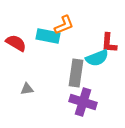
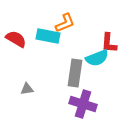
orange L-shape: moved 1 px right, 2 px up
red semicircle: moved 4 px up
gray rectangle: moved 1 px left
purple cross: moved 2 px down
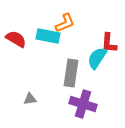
cyan semicircle: rotated 145 degrees clockwise
gray rectangle: moved 4 px left
gray triangle: moved 3 px right, 10 px down
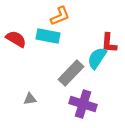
orange L-shape: moved 5 px left, 7 px up
gray rectangle: rotated 36 degrees clockwise
